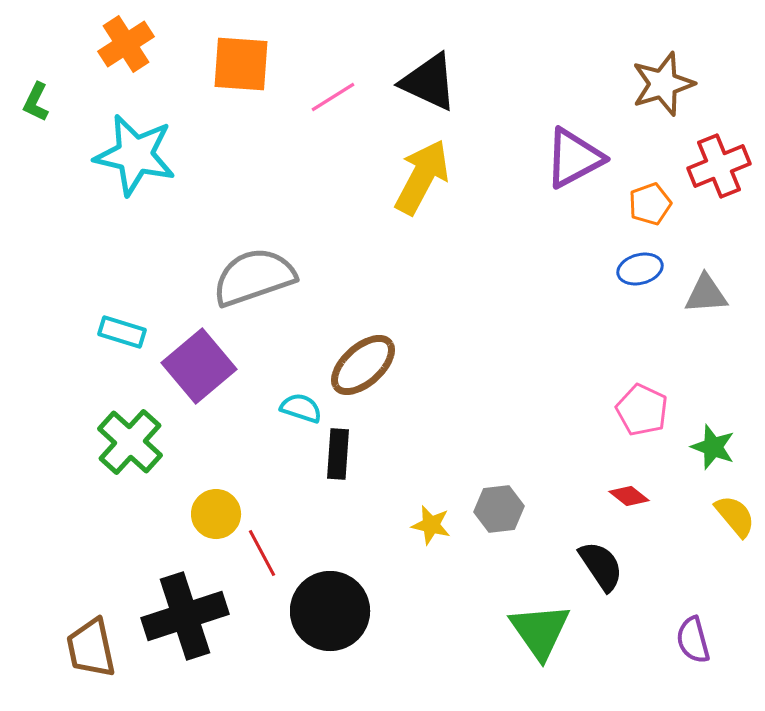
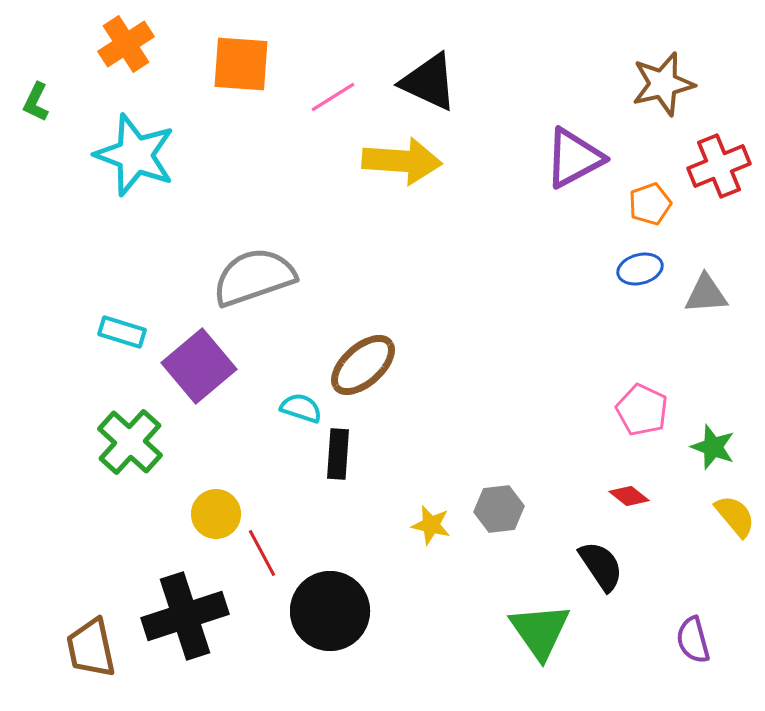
brown star: rotated 4 degrees clockwise
cyan star: rotated 8 degrees clockwise
yellow arrow: moved 20 px left, 16 px up; rotated 66 degrees clockwise
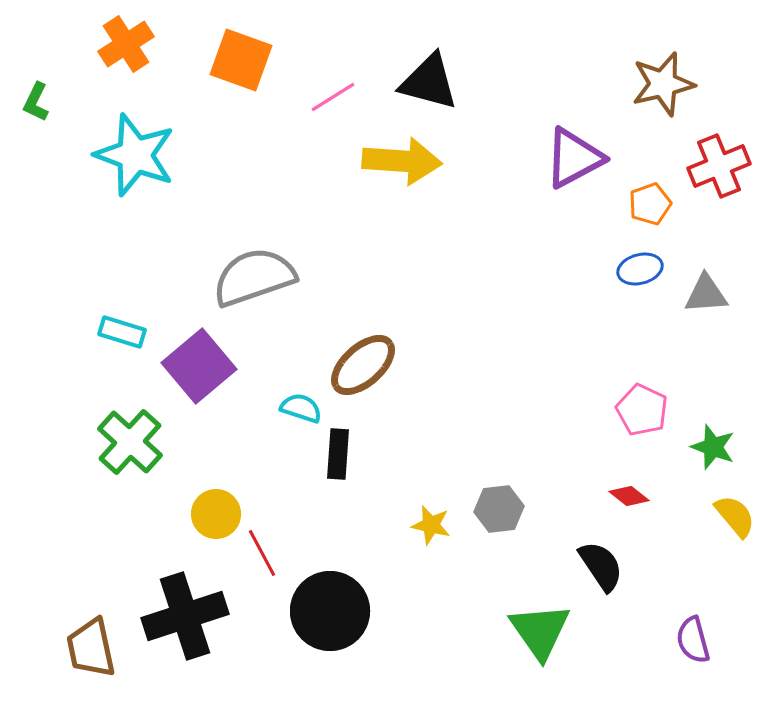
orange square: moved 4 px up; rotated 16 degrees clockwise
black triangle: rotated 10 degrees counterclockwise
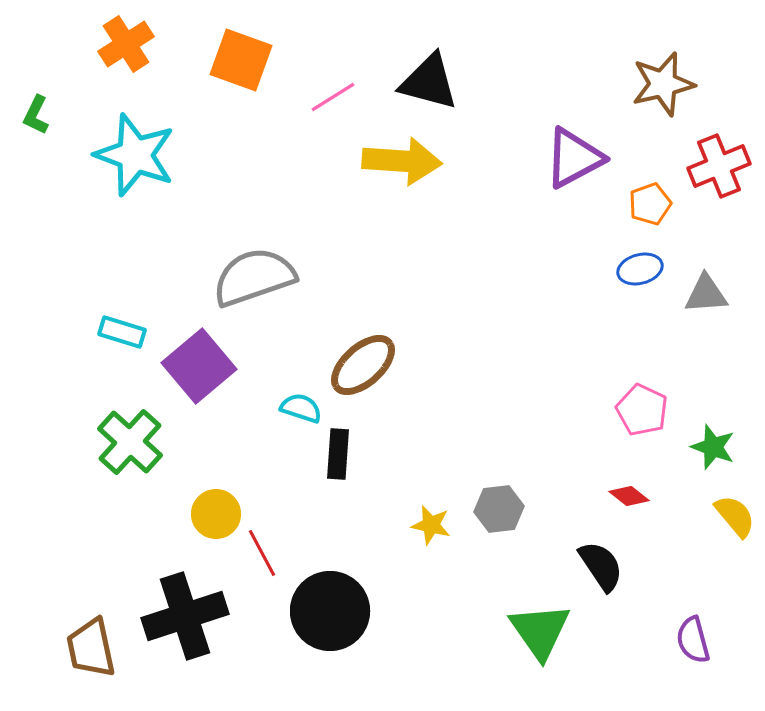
green L-shape: moved 13 px down
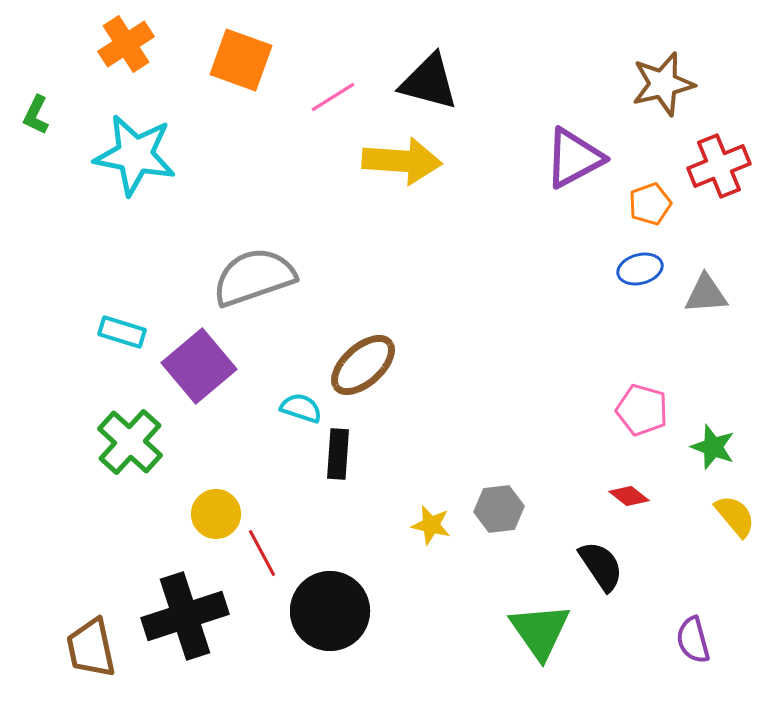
cyan star: rotated 10 degrees counterclockwise
pink pentagon: rotated 9 degrees counterclockwise
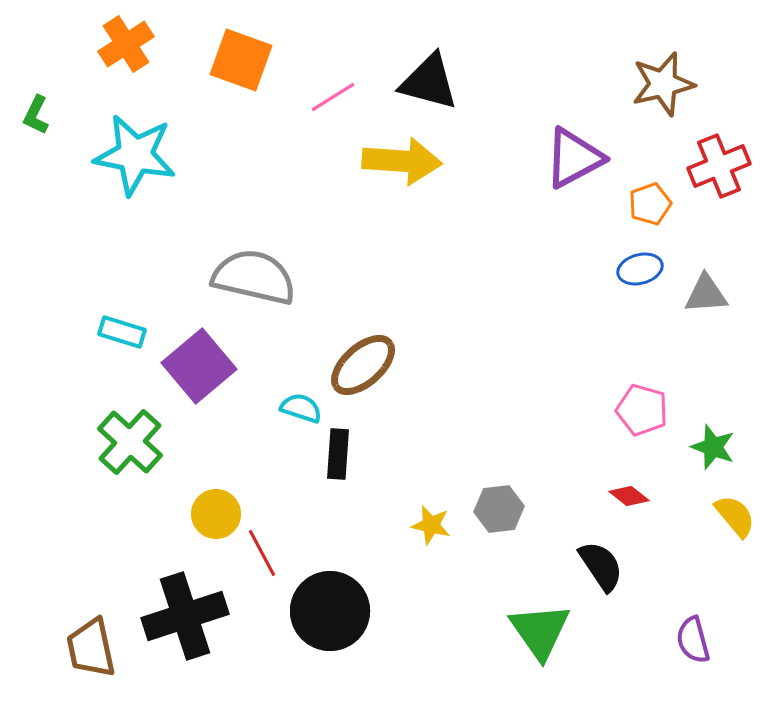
gray semicircle: rotated 32 degrees clockwise
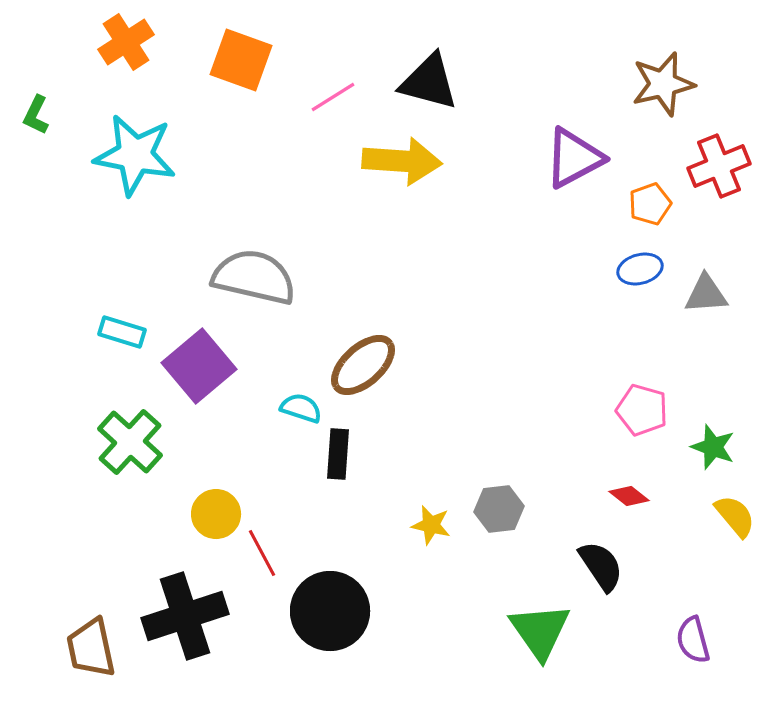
orange cross: moved 2 px up
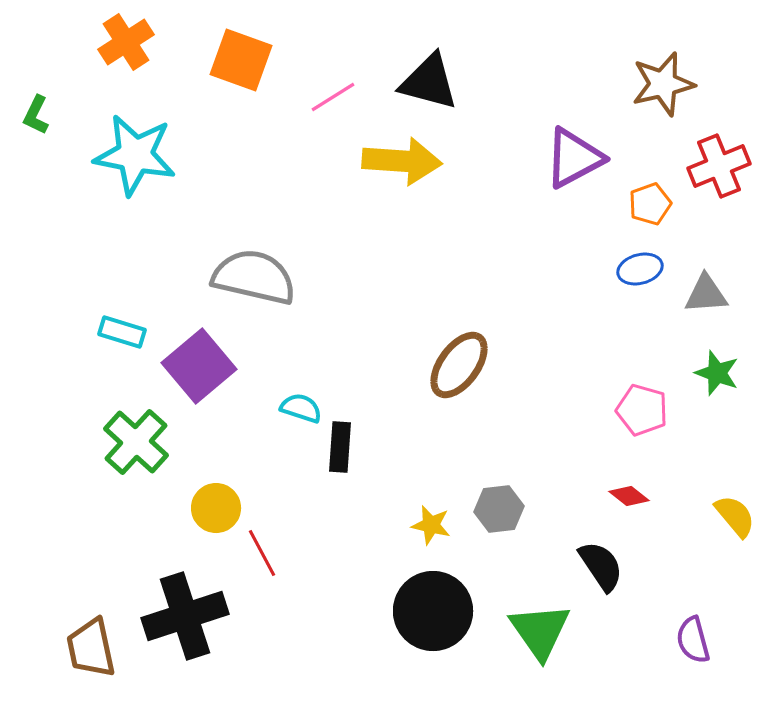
brown ellipse: moved 96 px right; rotated 12 degrees counterclockwise
green cross: moved 6 px right
green star: moved 4 px right, 74 px up
black rectangle: moved 2 px right, 7 px up
yellow circle: moved 6 px up
black circle: moved 103 px right
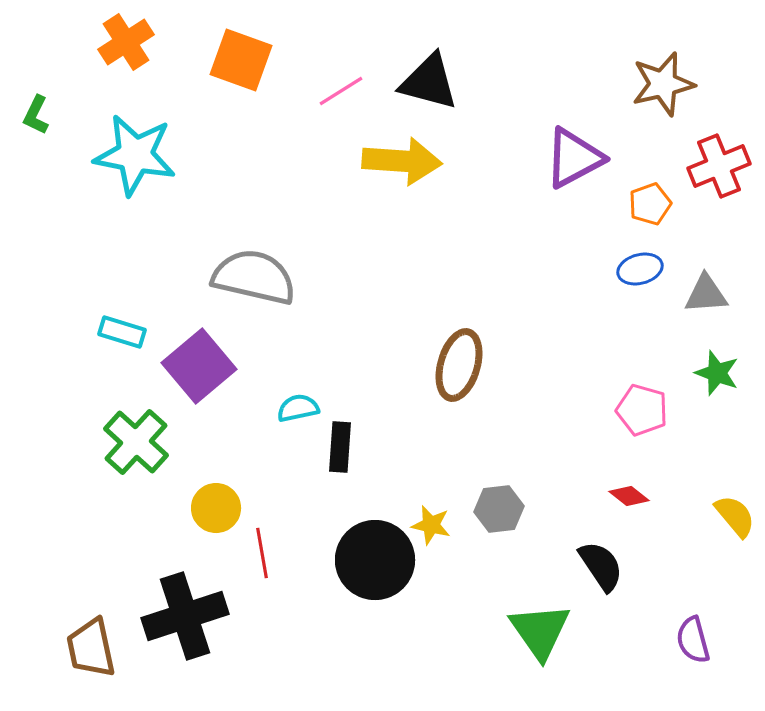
pink line: moved 8 px right, 6 px up
brown ellipse: rotated 20 degrees counterclockwise
cyan semicircle: moved 3 px left; rotated 30 degrees counterclockwise
red line: rotated 18 degrees clockwise
black circle: moved 58 px left, 51 px up
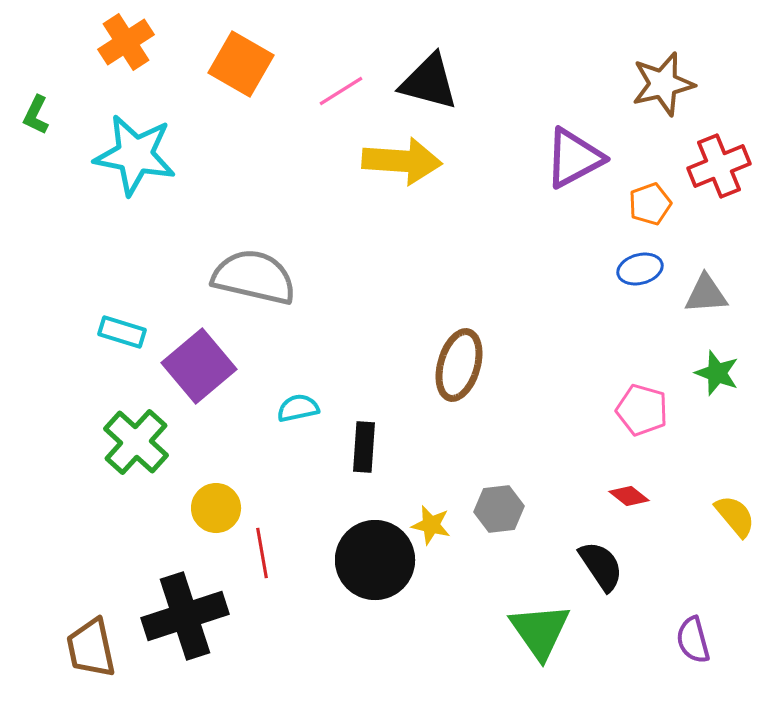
orange square: moved 4 px down; rotated 10 degrees clockwise
black rectangle: moved 24 px right
